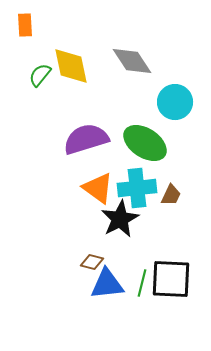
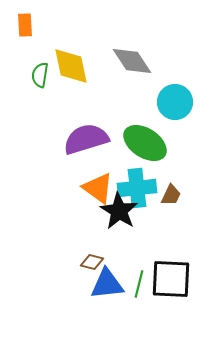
green semicircle: rotated 30 degrees counterclockwise
black star: moved 1 px left, 8 px up; rotated 12 degrees counterclockwise
green line: moved 3 px left, 1 px down
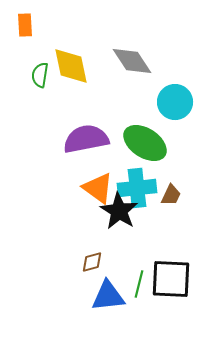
purple semicircle: rotated 6 degrees clockwise
brown diamond: rotated 30 degrees counterclockwise
blue triangle: moved 1 px right, 12 px down
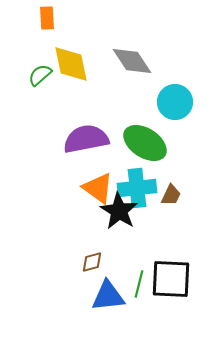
orange rectangle: moved 22 px right, 7 px up
yellow diamond: moved 2 px up
green semicircle: rotated 40 degrees clockwise
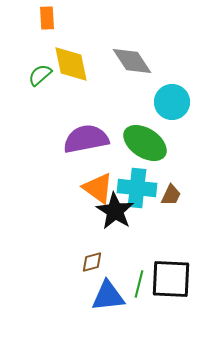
cyan circle: moved 3 px left
cyan cross: rotated 12 degrees clockwise
black star: moved 4 px left
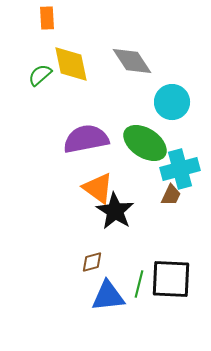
cyan cross: moved 43 px right, 19 px up; rotated 21 degrees counterclockwise
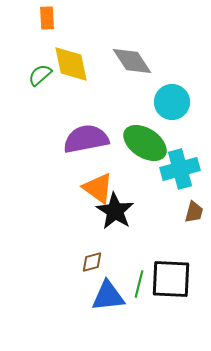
brown trapezoid: moved 23 px right, 17 px down; rotated 10 degrees counterclockwise
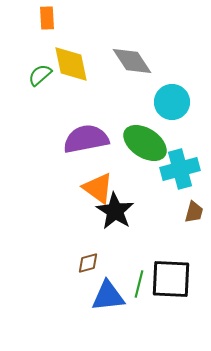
brown diamond: moved 4 px left, 1 px down
